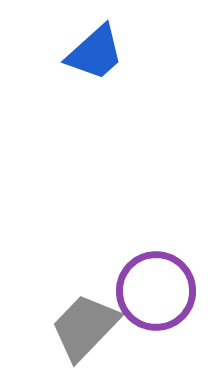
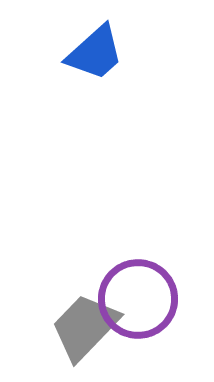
purple circle: moved 18 px left, 8 px down
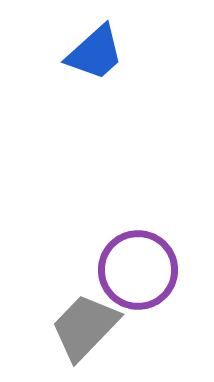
purple circle: moved 29 px up
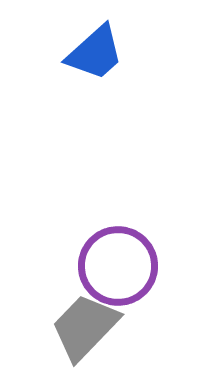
purple circle: moved 20 px left, 4 px up
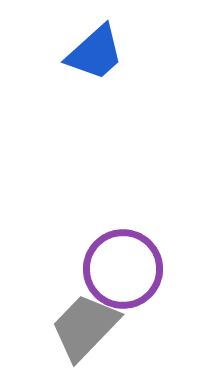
purple circle: moved 5 px right, 3 px down
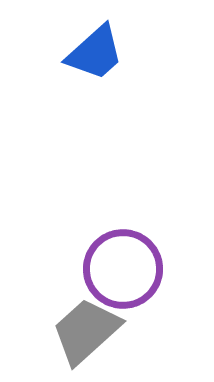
gray trapezoid: moved 1 px right, 4 px down; rotated 4 degrees clockwise
